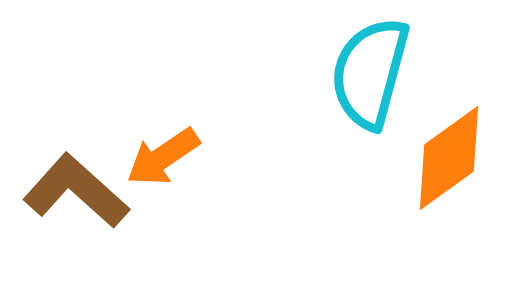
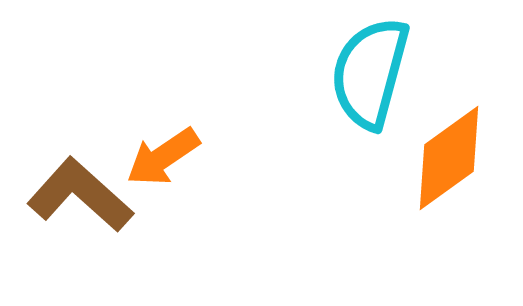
brown L-shape: moved 4 px right, 4 px down
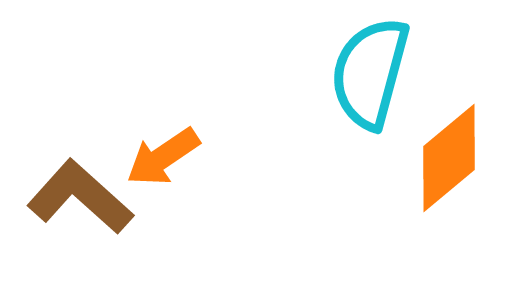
orange diamond: rotated 4 degrees counterclockwise
brown L-shape: moved 2 px down
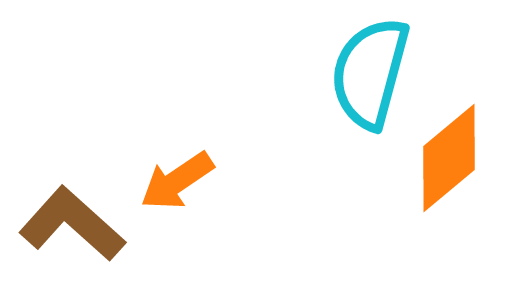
orange arrow: moved 14 px right, 24 px down
brown L-shape: moved 8 px left, 27 px down
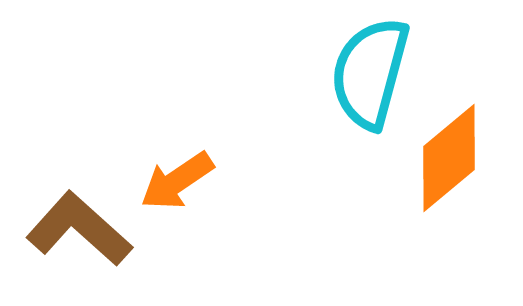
brown L-shape: moved 7 px right, 5 px down
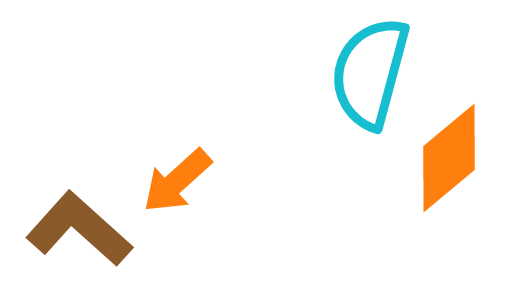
orange arrow: rotated 8 degrees counterclockwise
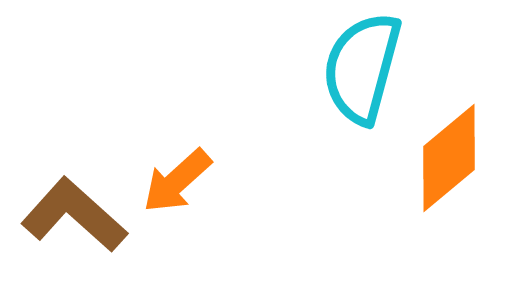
cyan semicircle: moved 8 px left, 5 px up
brown L-shape: moved 5 px left, 14 px up
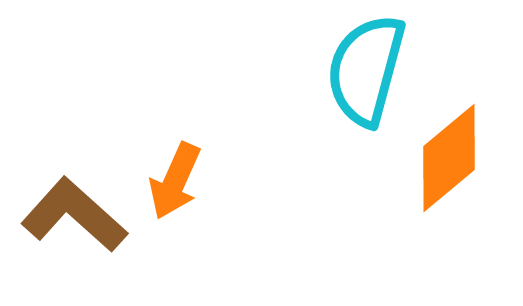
cyan semicircle: moved 4 px right, 2 px down
orange arrow: moved 2 px left; rotated 24 degrees counterclockwise
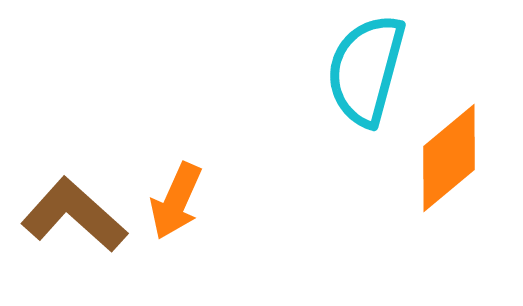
orange arrow: moved 1 px right, 20 px down
